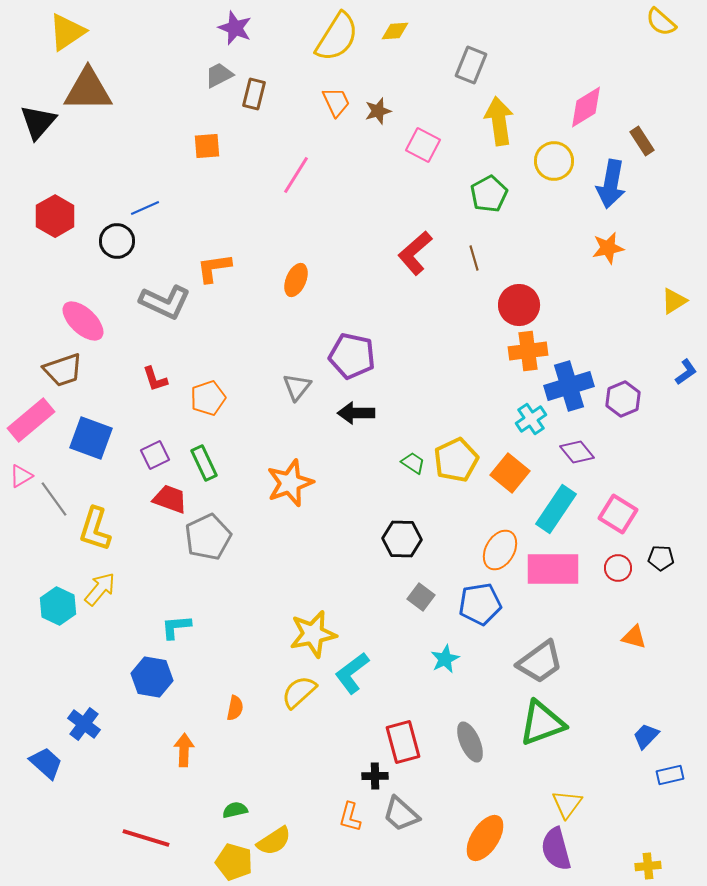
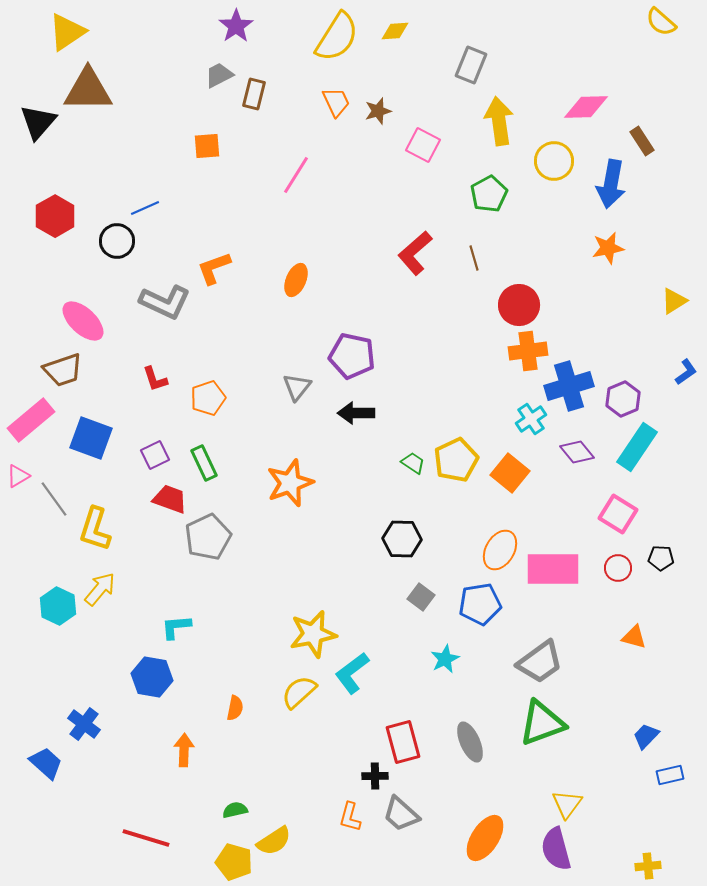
purple star at (235, 28): moved 1 px right, 2 px up; rotated 16 degrees clockwise
pink diamond at (586, 107): rotated 30 degrees clockwise
orange L-shape at (214, 268): rotated 12 degrees counterclockwise
pink triangle at (21, 476): moved 3 px left
cyan rectangle at (556, 509): moved 81 px right, 62 px up
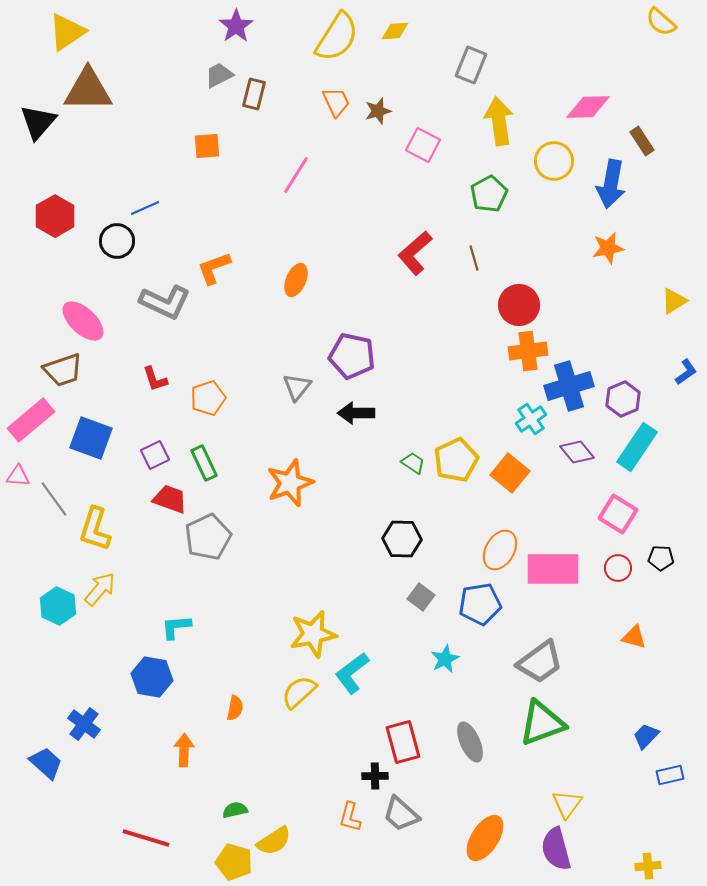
pink diamond at (586, 107): moved 2 px right
pink triangle at (18, 476): rotated 35 degrees clockwise
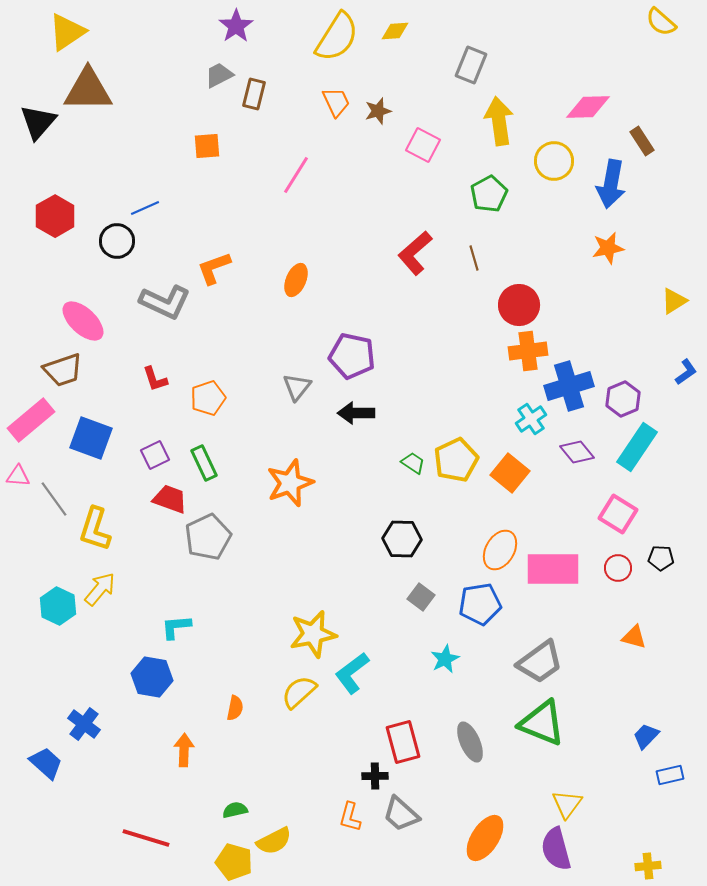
green triangle at (542, 723): rotated 42 degrees clockwise
yellow semicircle at (274, 841): rotated 6 degrees clockwise
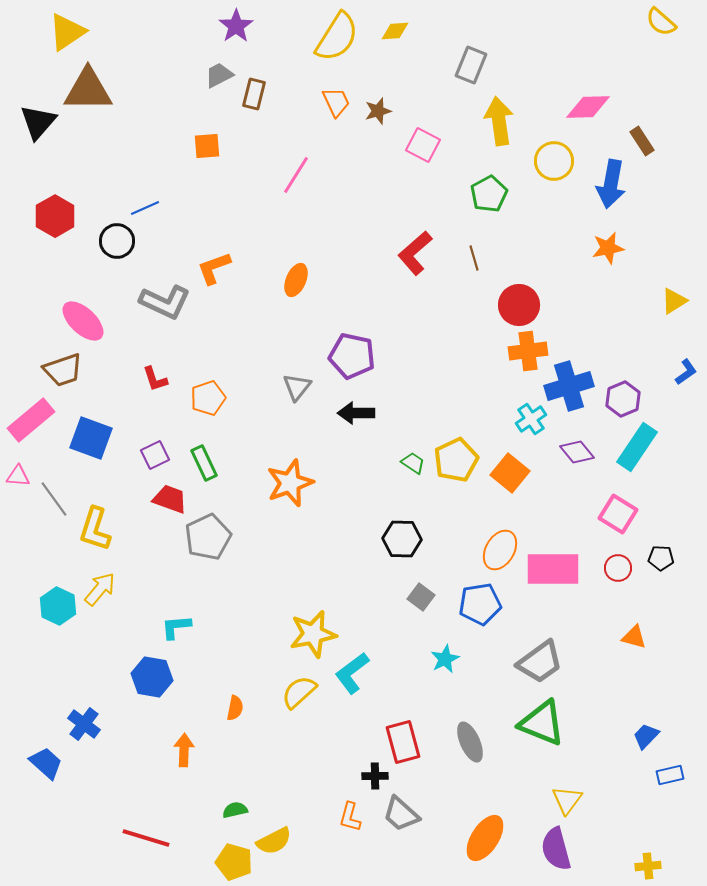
yellow triangle at (567, 804): moved 4 px up
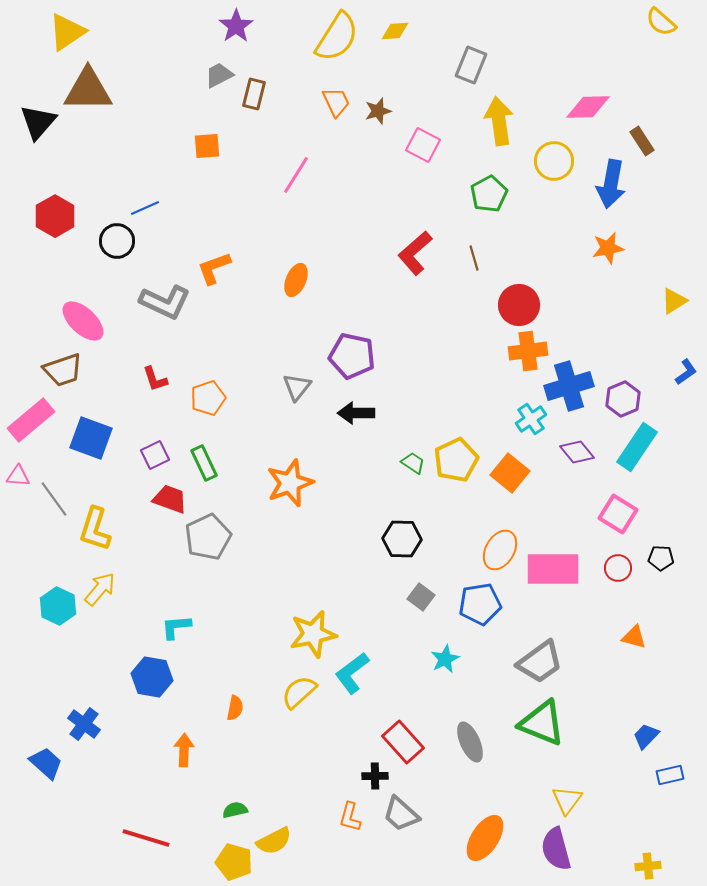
red rectangle at (403, 742): rotated 27 degrees counterclockwise
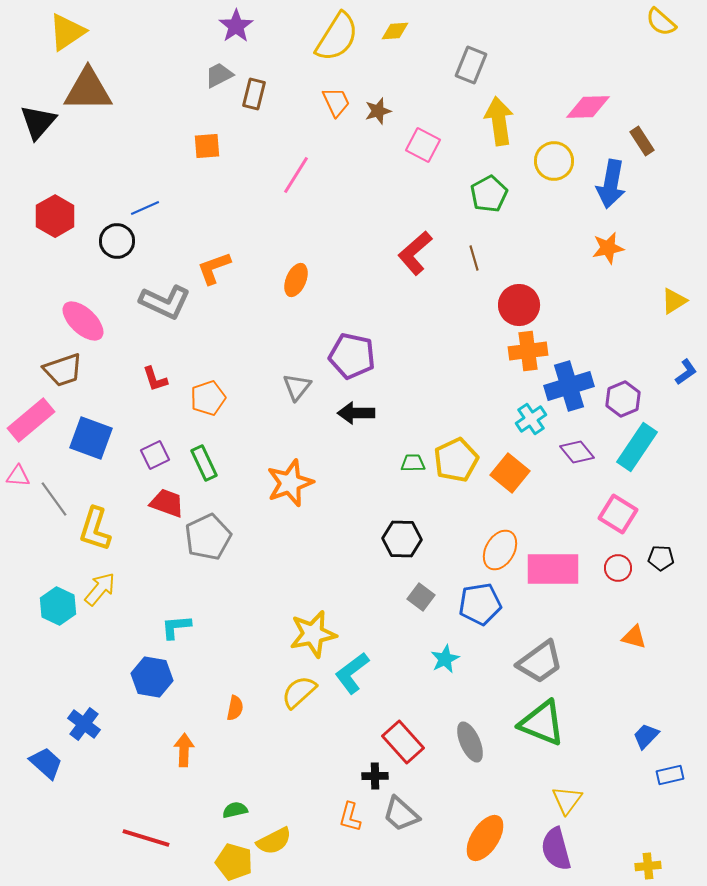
green trapezoid at (413, 463): rotated 35 degrees counterclockwise
red trapezoid at (170, 499): moved 3 px left, 4 px down
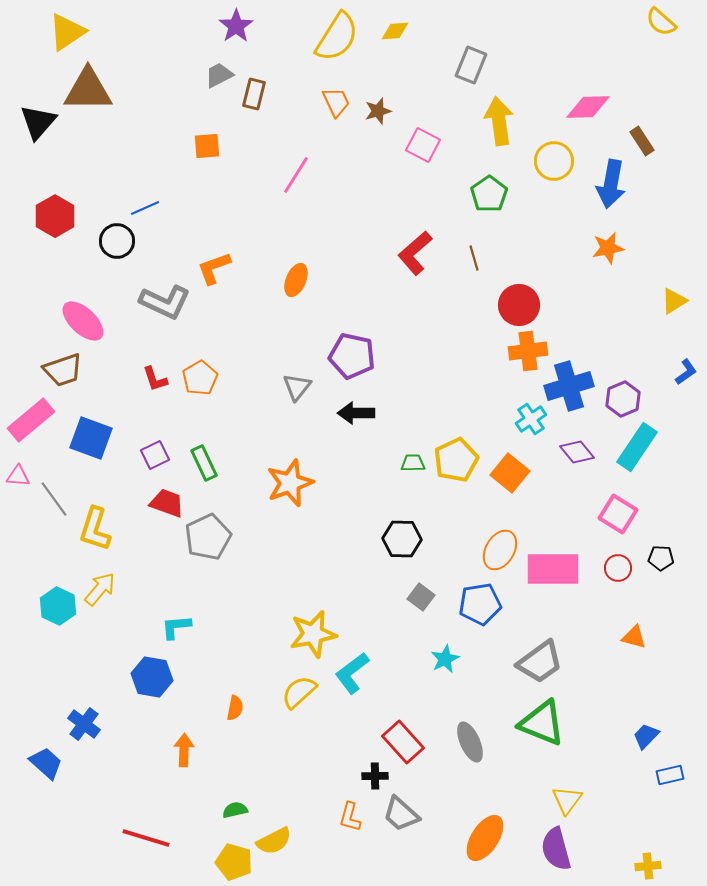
green pentagon at (489, 194): rotated 6 degrees counterclockwise
orange pentagon at (208, 398): moved 8 px left, 20 px up; rotated 12 degrees counterclockwise
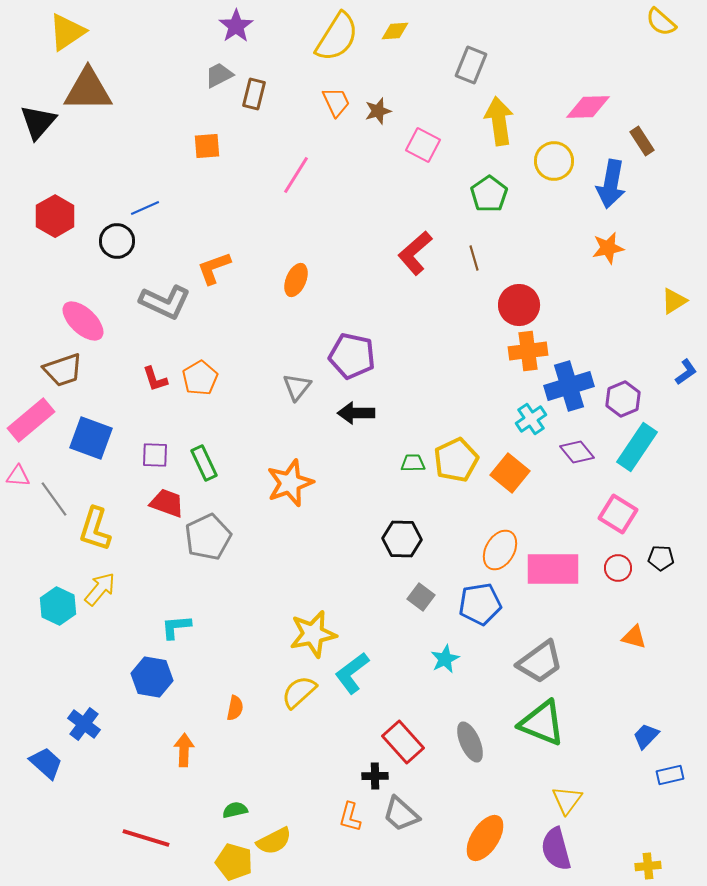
purple square at (155, 455): rotated 28 degrees clockwise
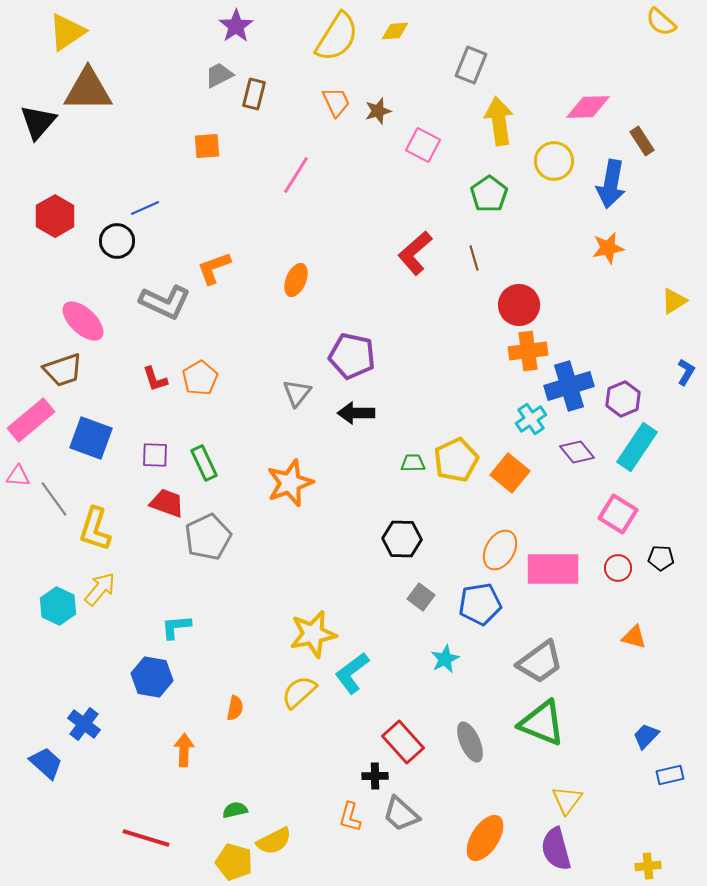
blue L-shape at (686, 372): rotated 24 degrees counterclockwise
gray triangle at (297, 387): moved 6 px down
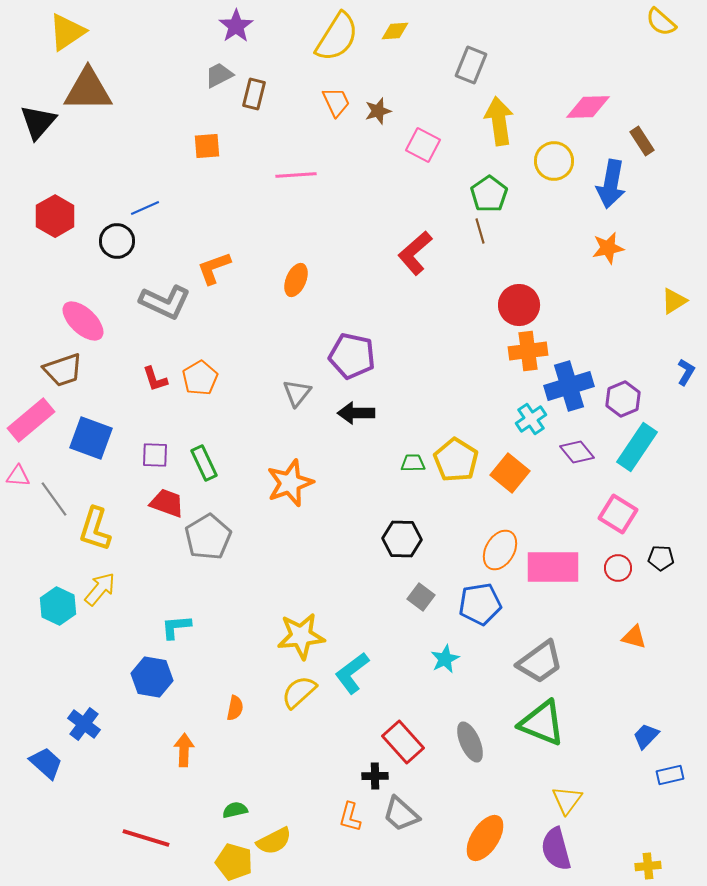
pink line at (296, 175): rotated 54 degrees clockwise
brown line at (474, 258): moved 6 px right, 27 px up
yellow pentagon at (456, 460): rotated 15 degrees counterclockwise
gray pentagon at (208, 537): rotated 6 degrees counterclockwise
pink rectangle at (553, 569): moved 2 px up
yellow star at (313, 634): moved 12 px left, 2 px down; rotated 6 degrees clockwise
